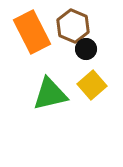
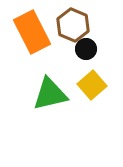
brown hexagon: moved 1 px up
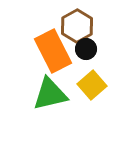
brown hexagon: moved 4 px right, 1 px down; rotated 8 degrees clockwise
orange rectangle: moved 21 px right, 19 px down
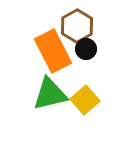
yellow square: moved 7 px left, 15 px down
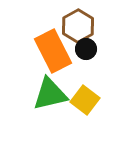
brown hexagon: moved 1 px right
yellow square: rotated 12 degrees counterclockwise
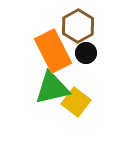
black circle: moved 4 px down
green triangle: moved 2 px right, 6 px up
yellow square: moved 9 px left, 2 px down
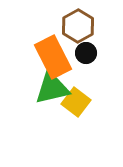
orange rectangle: moved 6 px down
